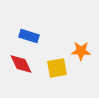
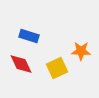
yellow square: rotated 15 degrees counterclockwise
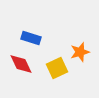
blue rectangle: moved 2 px right, 2 px down
orange star: moved 1 px left, 1 px down; rotated 18 degrees counterclockwise
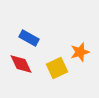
blue rectangle: moved 2 px left; rotated 12 degrees clockwise
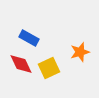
yellow square: moved 8 px left
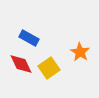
orange star: rotated 24 degrees counterclockwise
yellow square: rotated 10 degrees counterclockwise
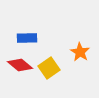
blue rectangle: moved 2 px left; rotated 30 degrees counterclockwise
red diamond: moved 1 px left, 1 px down; rotated 25 degrees counterclockwise
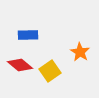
blue rectangle: moved 1 px right, 3 px up
yellow square: moved 1 px right, 3 px down
